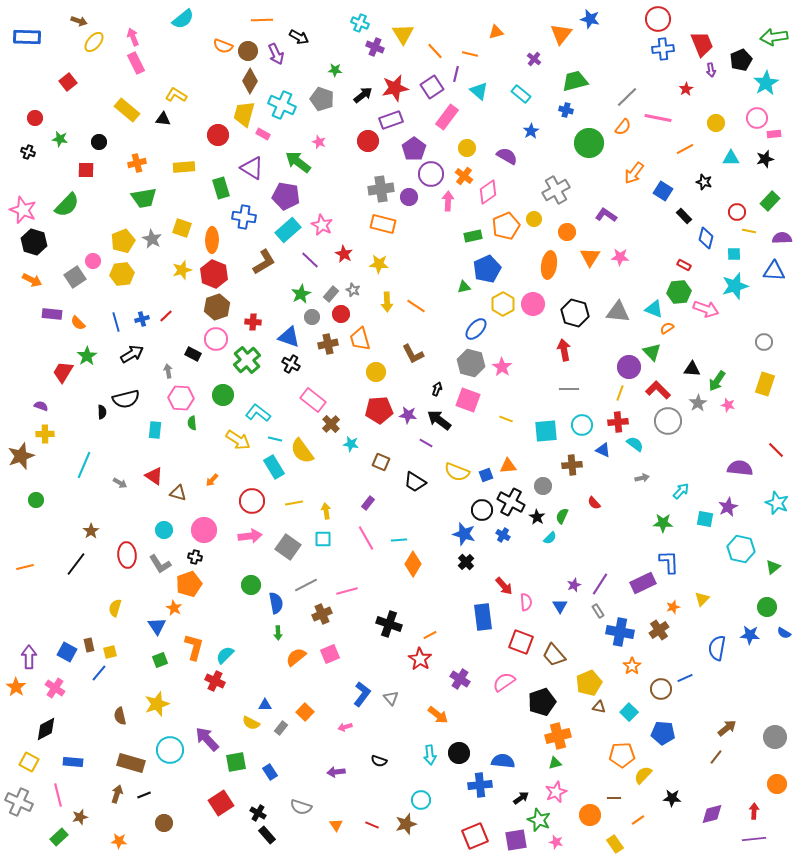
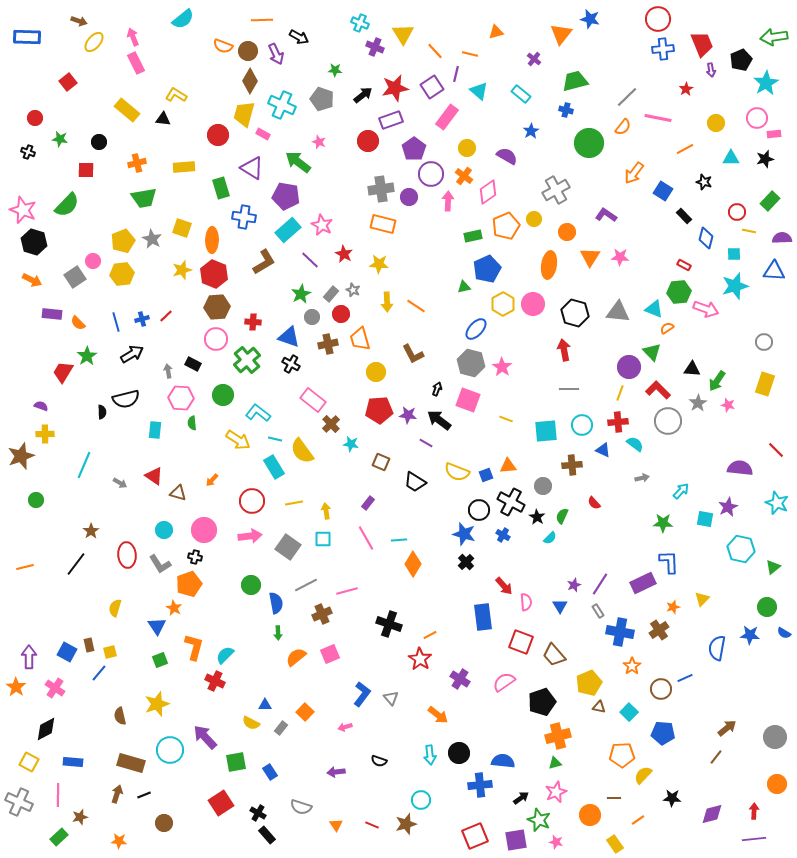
brown hexagon at (217, 307): rotated 15 degrees clockwise
black rectangle at (193, 354): moved 10 px down
black circle at (482, 510): moved 3 px left
purple arrow at (207, 739): moved 2 px left, 2 px up
pink line at (58, 795): rotated 15 degrees clockwise
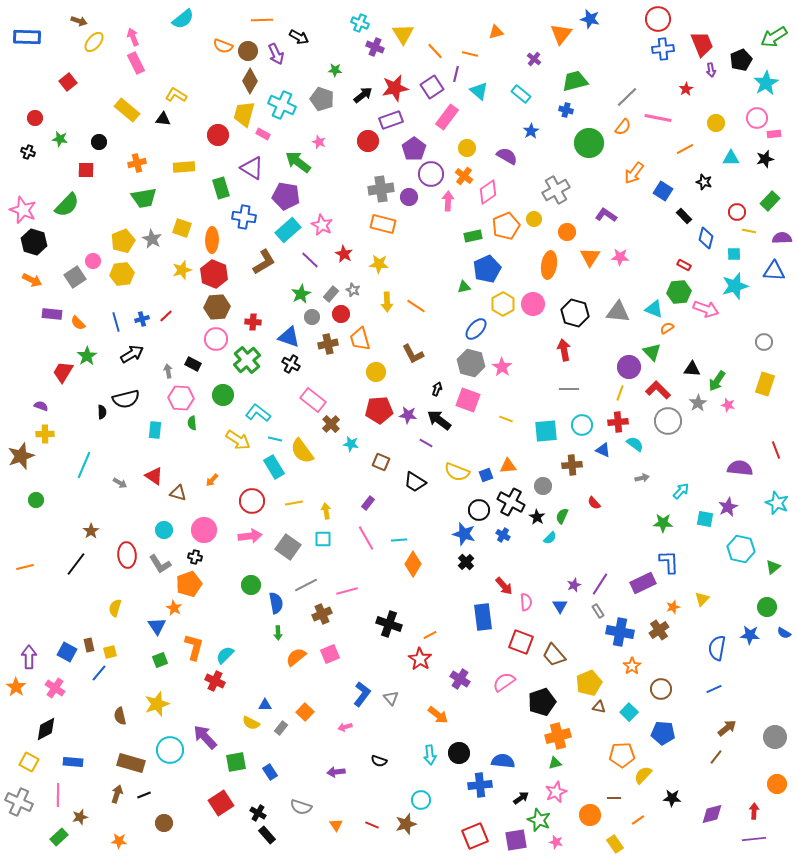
green arrow at (774, 37): rotated 24 degrees counterclockwise
red line at (776, 450): rotated 24 degrees clockwise
blue line at (685, 678): moved 29 px right, 11 px down
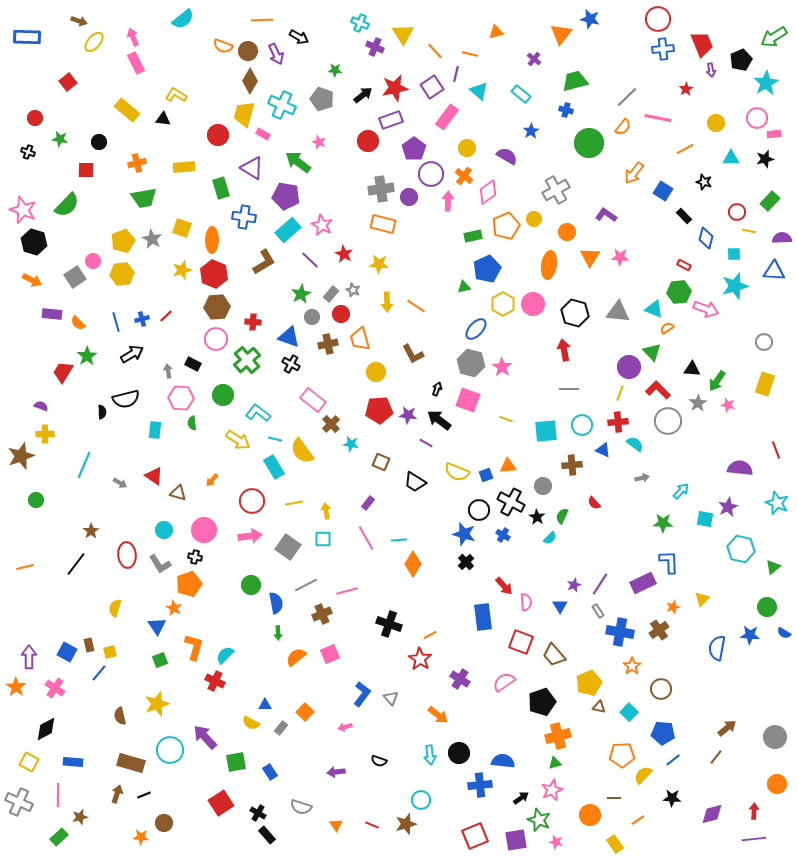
blue line at (714, 689): moved 41 px left, 71 px down; rotated 14 degrees counterclockwise
pink star at (556, 792): moved 4 px left, 2 px up
orange star at (119, 841): moved 22 px right, 4 px up
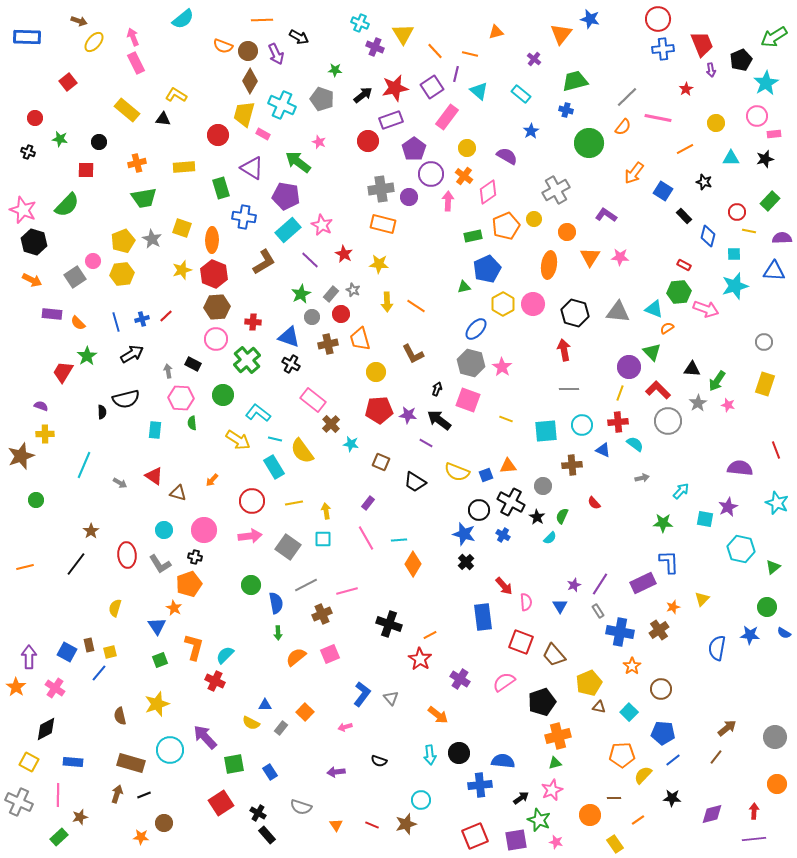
pink circle at (757, 118): moved 2 px up
blue diamond at (706, 238): moved 2 px right, 2 px up
green square at (236, 762): moved 2 px left, 2 px down
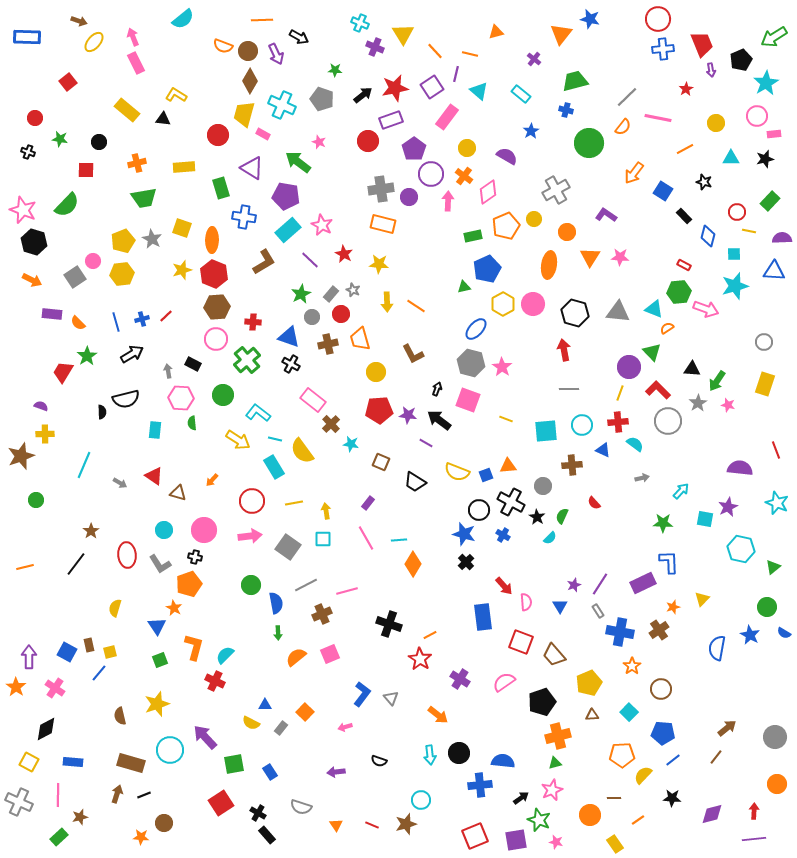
blue star at (750, 635): rotated 24 degrees clockwise
brown triangle at (599, 707): moved 7 px left, 8 px down; rotated 16 degrees counterclockwise
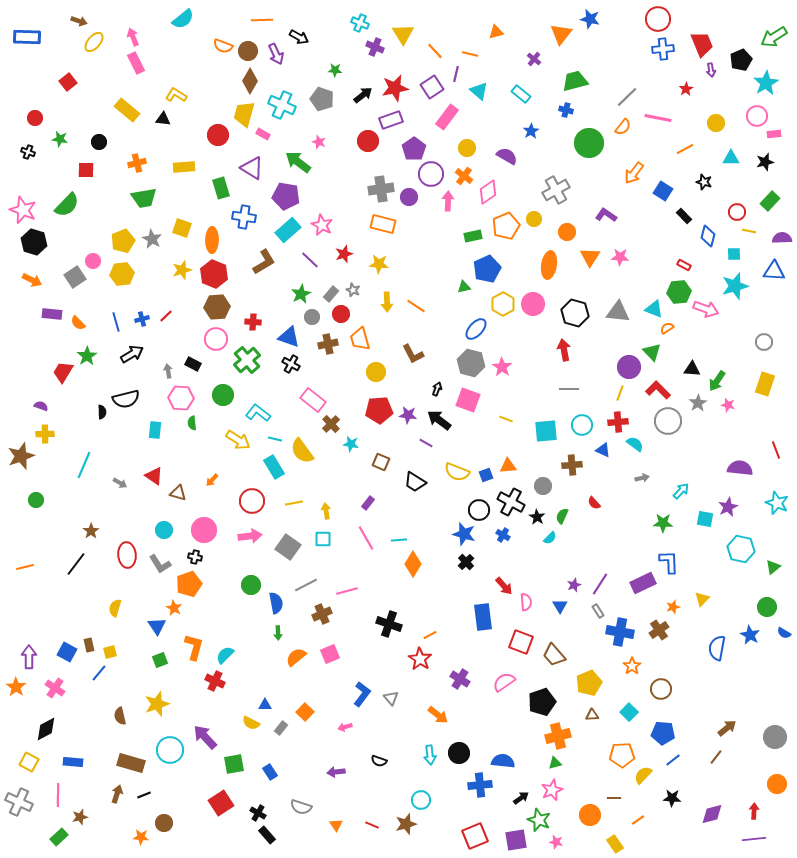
black star at (765, 159): moved 3 px down
red star at (344, 254): rotated 24 degrees clockwise
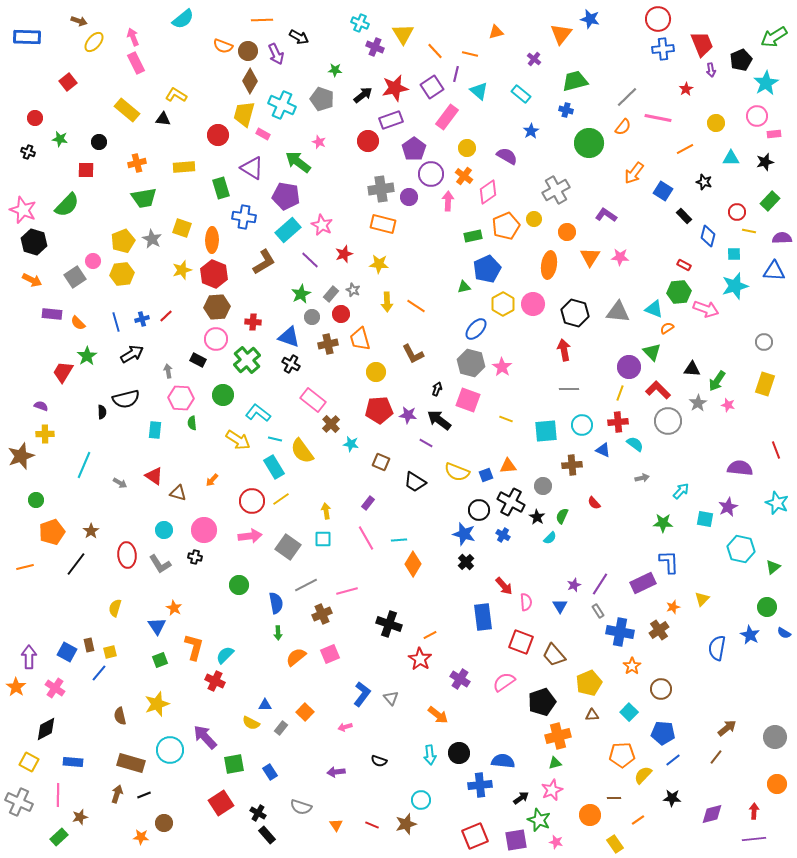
black rectangle at (193, 364): moved 5 px right, 4 px up
yellow line at (294, 503): moved 13 px left, 4 px up; rotated 24 degrees counterclockwise
orange pentagon at (189, 584): moved 137 px left, 52 px up
green circle at (251, 585): moved 12 px left
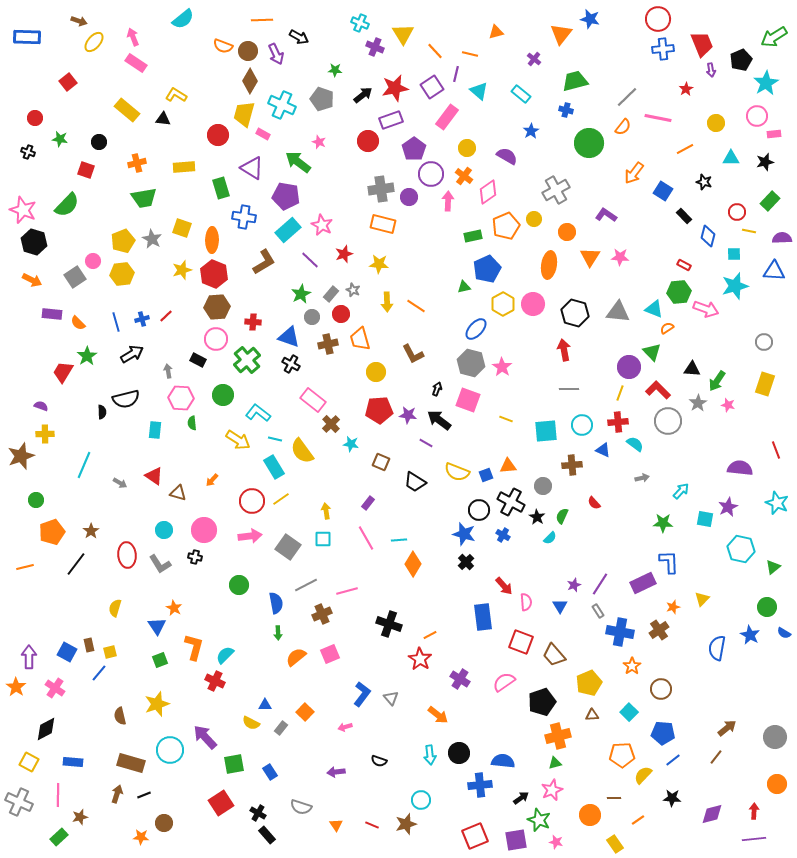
pink rectangle at (136, 63): rotated 30 degrees counterclockwise
red square at (86, 170): rotated 18 degrees clockwise
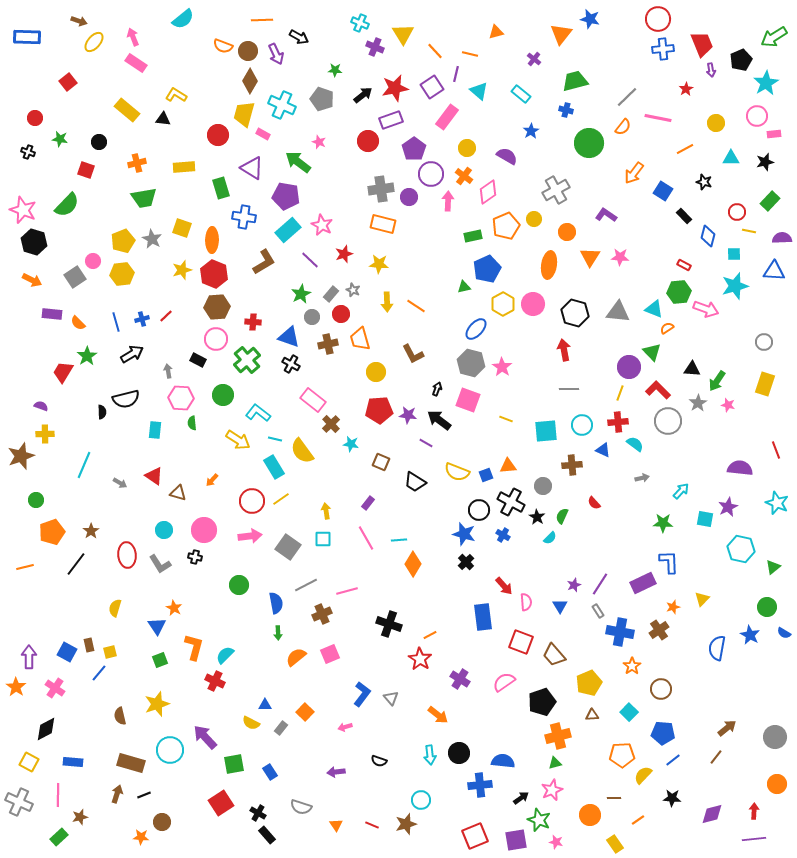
brown circle at (164, 823): moved 2 px left, 1 px up
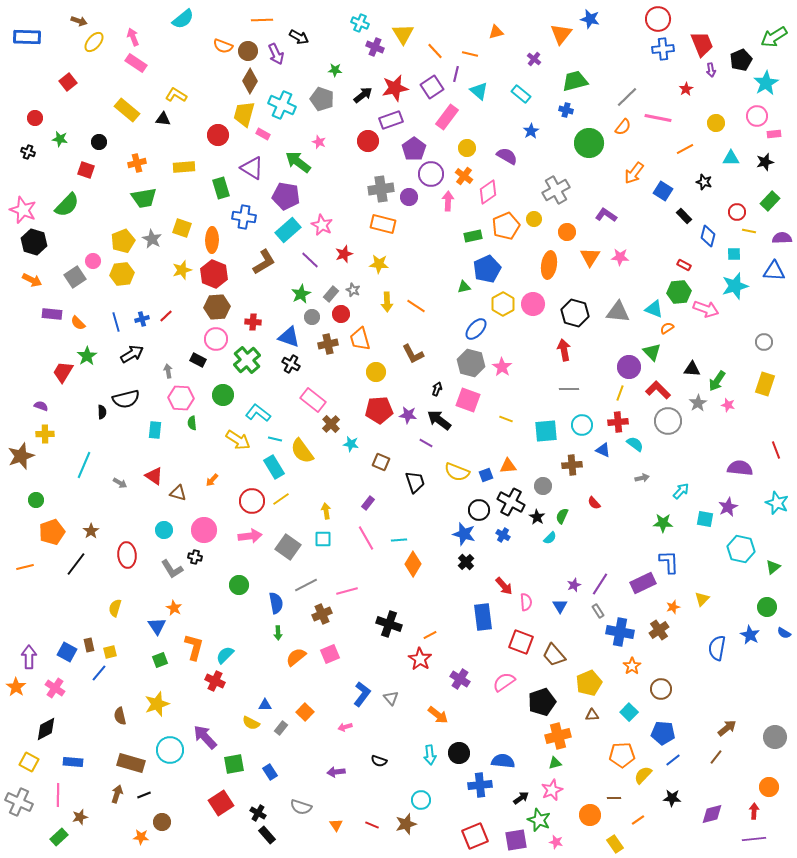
black trapezoid at (415, 482): rotated 140 degrees counterclockwise
gray L-shape at (160, 564): moved 12 px right, 5 px down
orange circle at (777, 784): moved 8 px left, 3 px down
